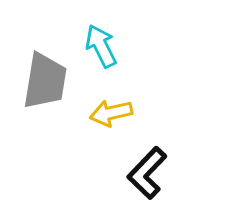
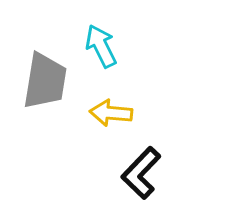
yellow arrow: rotated 18 degrees clockwise
black L-shape: moved 6 px left
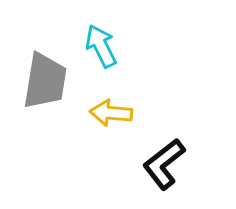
black L-shape: moved 23 px right, 9 px up; rotated 8 degrees clockwise
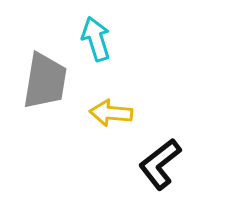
cyan arrow: moved 5 px left, 7 px up; rotated 9 degrees clockwise
black L-shape: moved 4 px left
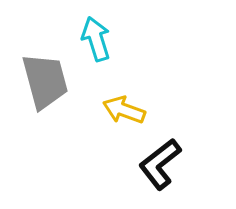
gray trapezoid: rotated 24 degrees counterclockwise
yellow arrow: moved 13 px right, 3 px up; rotated 15 degrees clockwise
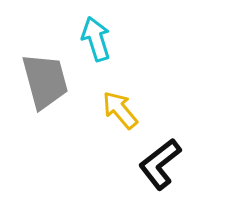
yellow arrow: moved 4 px left; rotated 30 degrees clockwise
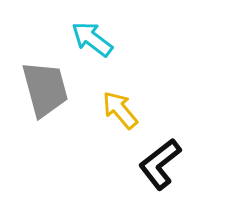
cyan arrow: moved 4 px left; rotated 36 degrees counterclockwise
gray trapezoid: moved 8 px down
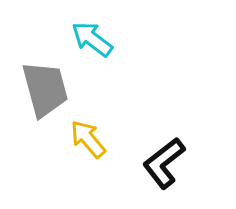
yellow arrow: moved 32 px left, 29 px down
black L-shape: moved 4 px right, 1 px up
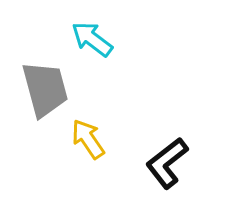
yellow arrow: rotated 6 degrees clockwise
black L-shape: moved 3 px right
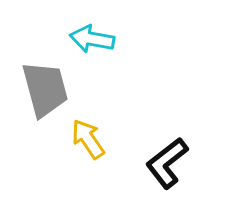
cyan arrow: rotated 27 degrees counterclockwise
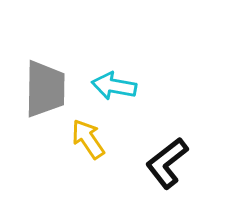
cyan arrow: moved 22 px right, 47 px down
gray trapezoid: rotated 16 degrees clockwise
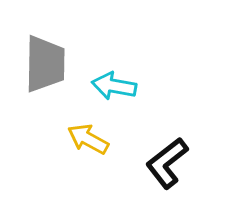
gray trapezoid: moved 25 px up
yellow arrow: rotated 27 degrees counterclockwise
